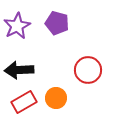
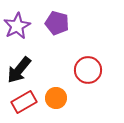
black arrow: rotated 48 degrees counterclockwise
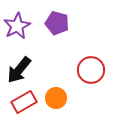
red circle: moved 3 px right
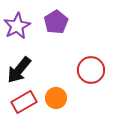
purple pentagon: moved 1 px left, 1 px up; rotated 25 degrees clockwise
